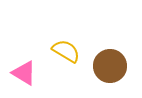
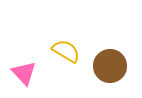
pink triangle: rotated 16 degrees clockwise
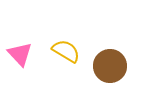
pink triangle: moved 4 px left, 19 px up
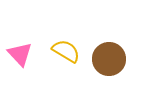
brown circle: moved 1 px left, 7 px up
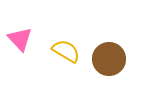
pink triangle: moved 15 px up
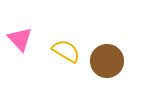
brown circle: moved 2 px left, 2 px down
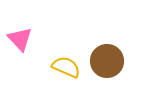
yellow semicircle: moved 16 px down; rotated 8 degrees counterclockwise
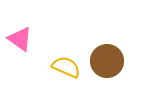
pink triangle: rotated 12 degrees counterclockwise
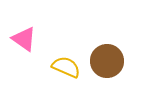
pink triangle: moved 4 px right
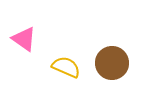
brown circle: moved 5 px right, 2 px down
